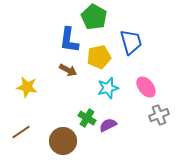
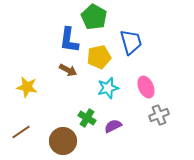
pink ellipse: rotated 15 degrees clockwise
purple semicircle: moved 5 px right, 1 px down
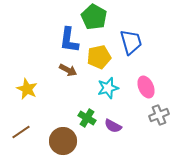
yellow star: moved 2 px down; rotated 15 degrees clockwise
purple semicircle: rotated 126 degrees counterclockwise
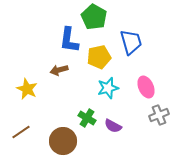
brown arrow: moved 9 px left; rotated 138 degrees clockwise
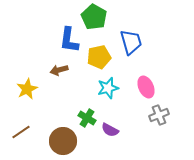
yellow star: rotated 20 degrees clockwise
purple semicircle: moved 3 px left, 4 px down
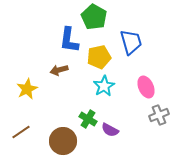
cyan star: moved 4 px left, 2 px up; rotated 15 degrees counterclockwise
green cross: moved 1 px right, 1 px down
